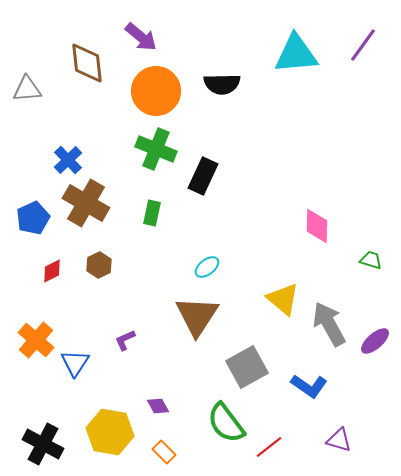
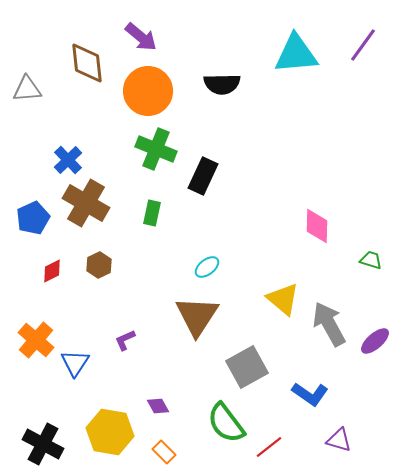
orange circle: moved 8 px left
blue L-shape: moved 1 px right, 8 px down
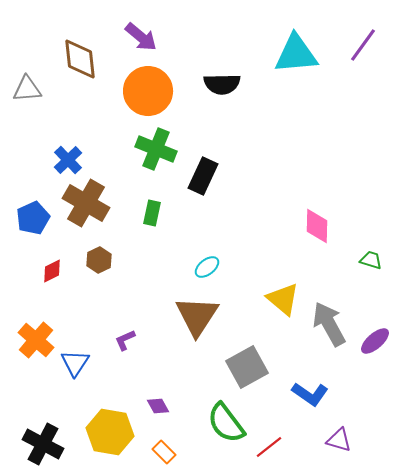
brown diamond: moved 7 px left, 4 px up
brown hexagon: moved 5 px up
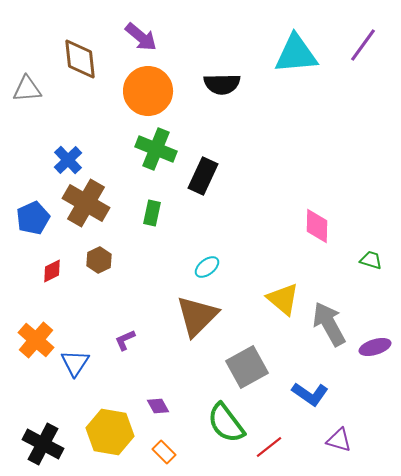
brown triangle: rotated 12 degrees clockwise
purple ellipse: moved 6 px down; rotated 24 degrees clockwise
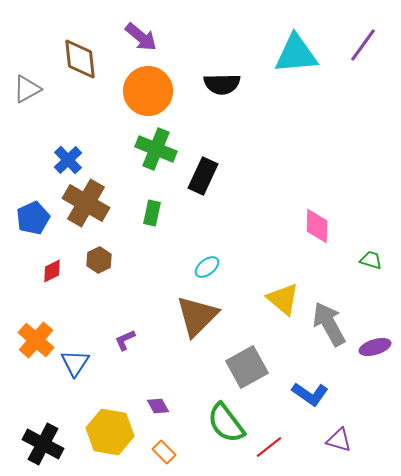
gray triangle: rotated 24 degrees counterclockwise
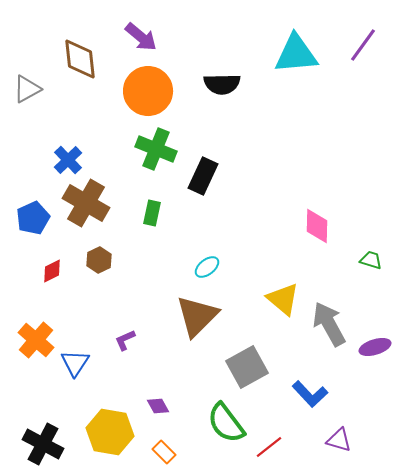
blue L-shape: rotated 12 degrees clockwise
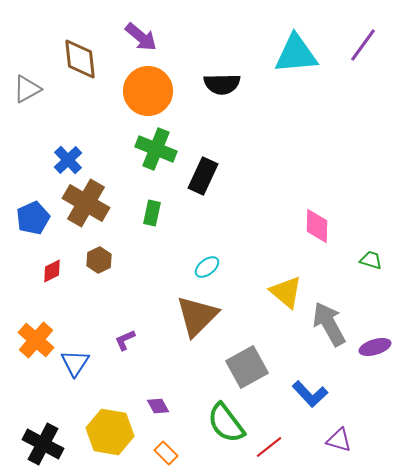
yellow triangle: moved 3 px right, 7 px up
orange rectangle: moved 2 px right, 1 px down
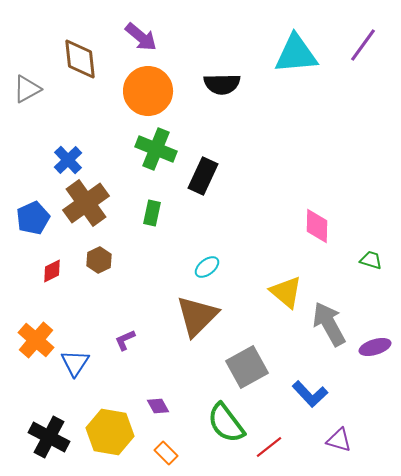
brown cross: rotated 24 degrees clockwise
black cross: moved 6 px right, 7 px up
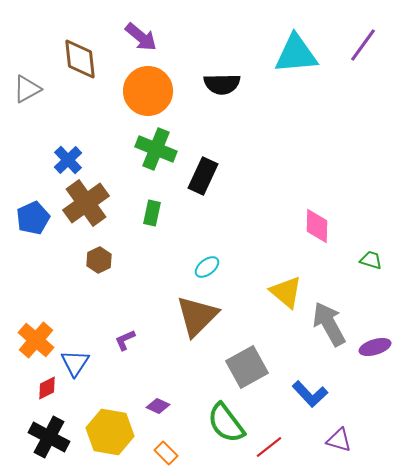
red diamond: moved 5 px left, 117 px down
purple diamond: rotated 35 degrees counterclockwise
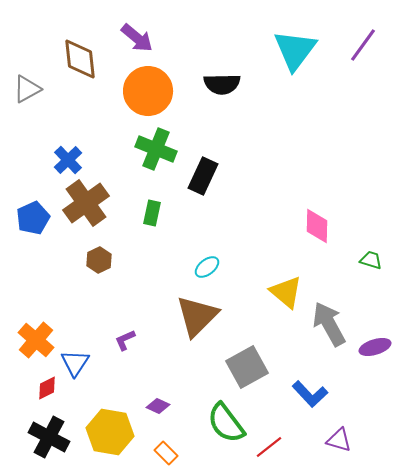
purple arrow: moved 4 px left, 1 px down
cyan triangle: moved 1 px left, 4 px up; rotated 48 degrees counterclockwise
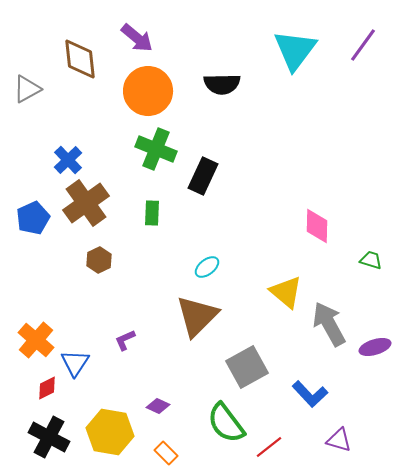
green rectangle: rotated 10 degrees counterclockwise
